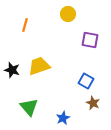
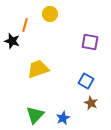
yellow circle: moved 18 px left
purple square: moved 2 px down
yellow trapezoid: moved 1 px left, 3 px down
black star: moved 29 px up
brown star: moved 2 px left
green triangle: moved 6 px right, 8 px down; rotated 24 degrees clockwise
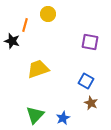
yellow circle: moved 2 px left
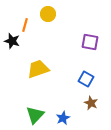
blue square: moved 2 px up
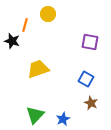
blue star: moved 1 px down
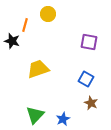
purple square: moved 1 px left
